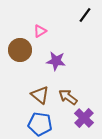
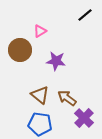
black line: rotated 14 degrees clockwise
brown arrow: moved 1 px left, 1 px down
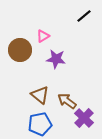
black line: moved 1 px left, 1 px down
pink triangle: moved 3 px right, 5 px down
purple star: moved 2 px up
brown arrow: moved 3 px down
blue pentagon: rotated 20 degrees counterclockwise
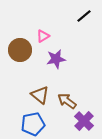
purple star: rotated 18 degrees counterclockwise
purple cross: moved 3 px down
blue pentagon: moved 7 px left
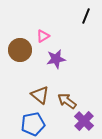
black line: moved 2 px right; rotated 28 degrees counterclockwise
